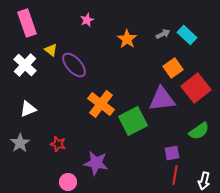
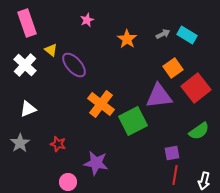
cyan rectangle: rotated 12 degrees counterclockwise
purple triangle: moved 3 px left, 3 px up
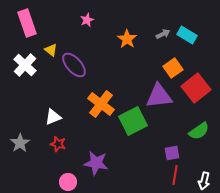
white triangle: moved 25 px right, 8 px down
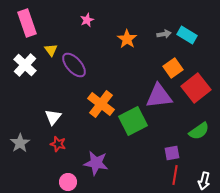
gray arrow: moved 1 px right; rotated 16 degrees clockwise
yellow triangle: rotated 16 degrees clockwise
white triangle: rotated 30 degrees counterclockwise
